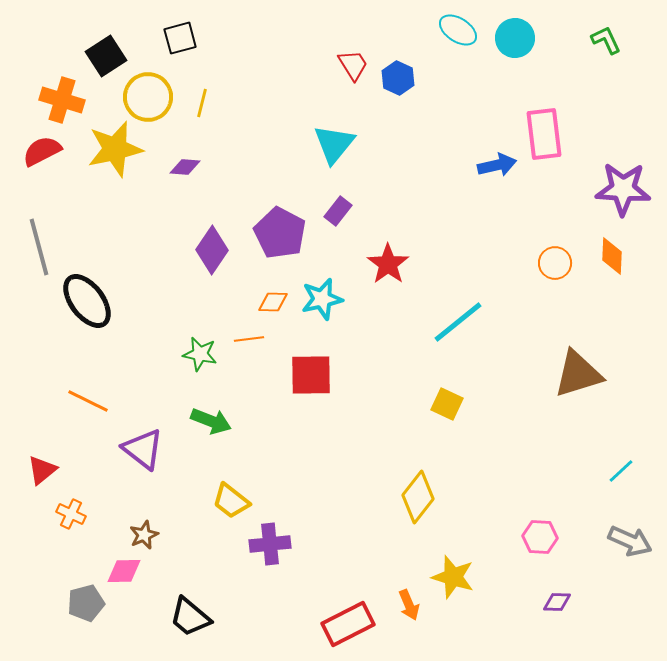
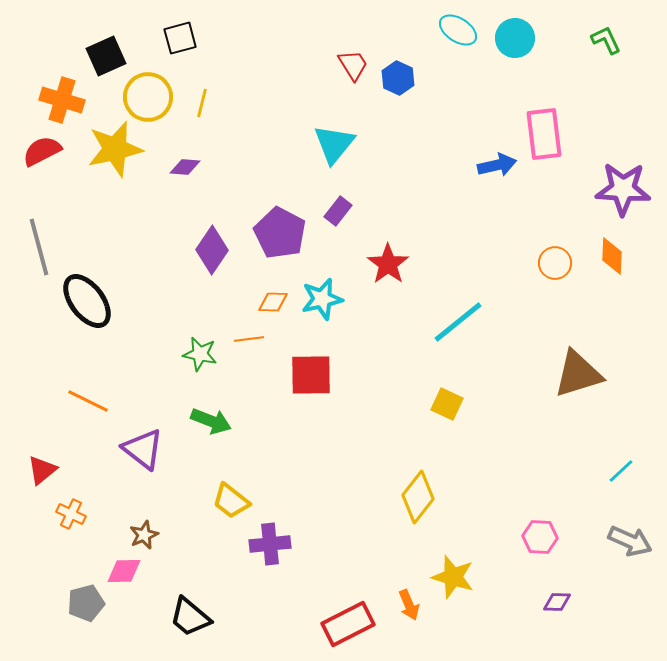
black square at (106, 56): rotated 9 degrees clockwise
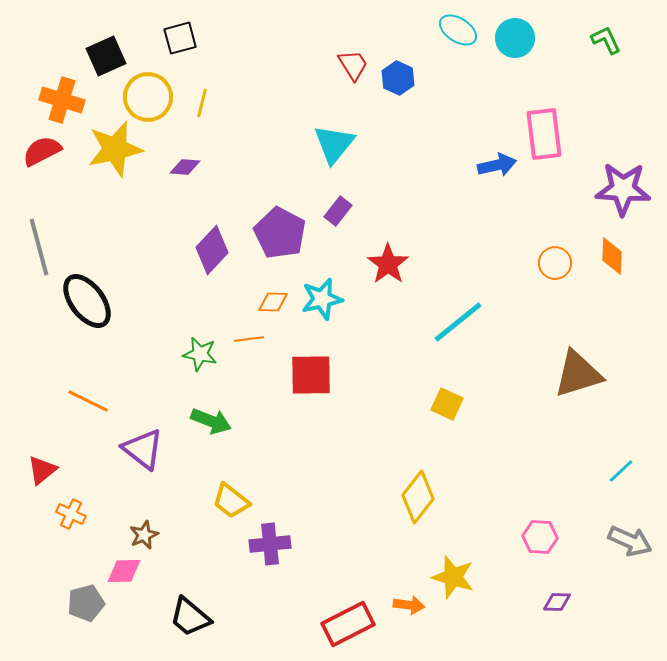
purple diamond at (212, 250): rotated 9 degrees clockwise
orange arrow at (409, 605): rotated 60 degrees counterclockwise
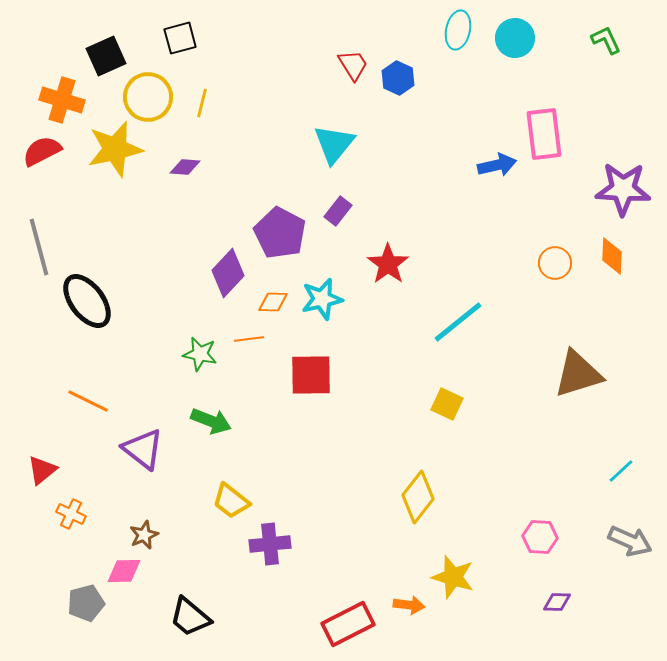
cyan ellipse at (458, 30): rotated 69 degrees clockwise
purple diamond at (212, 250): moved 16 px right, 23 px down
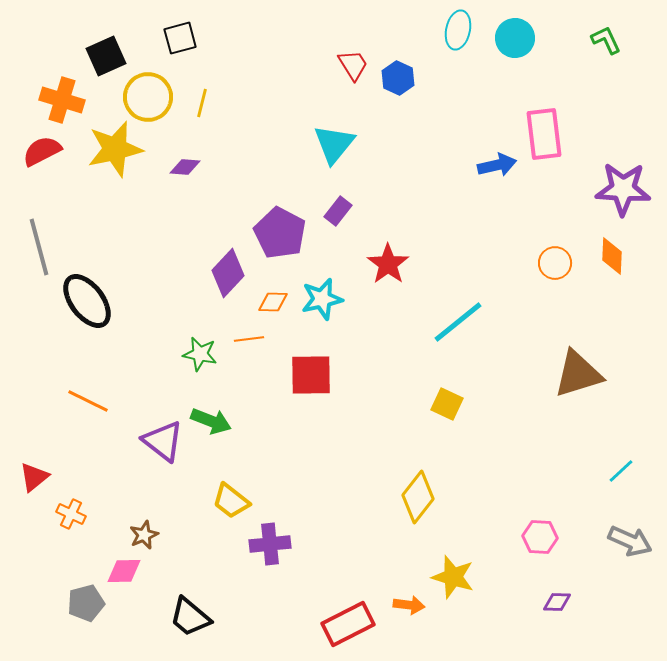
purple triangle at (143, 449): moved 20 px right, 8 px up
red triangle at (42, 470): moved 8 px left, 7 px down
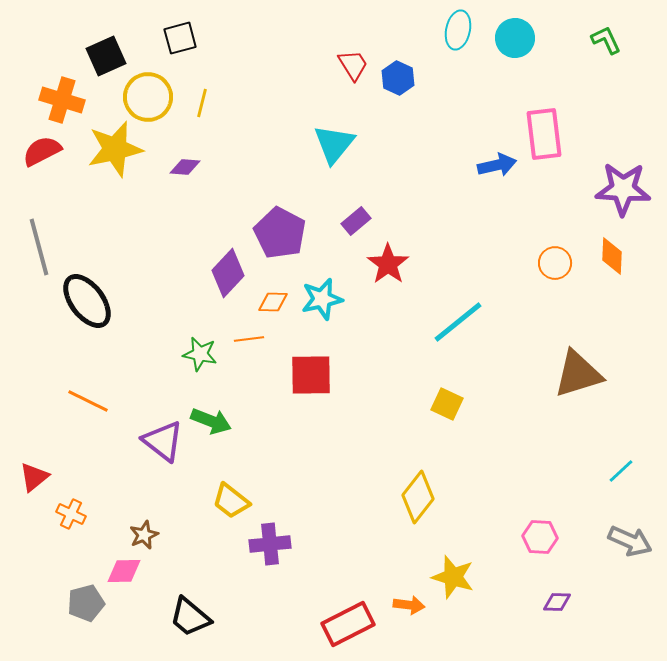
purple rectangle at (338, 211): moved 18 px right, 10 px down; rotated 12 degrees clockwise
